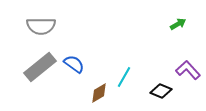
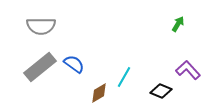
green arrow: rotated 28 degrees counterclockwise
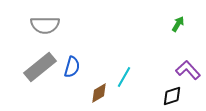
gray semicircle: moved 4 px right, 1 px up
blue semicircle: moved 2 px left, 3 px down; rotated 70 degrees clockwise
black diamond: moved 11 px right, 5 px down; rotated 40 degrees counterclockwise
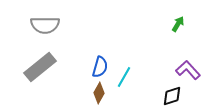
blue semicircle: moved 28 px right
brown diamond: rotated 30 degrees counterclockwise
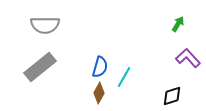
purple L-shape: moved 12 px up
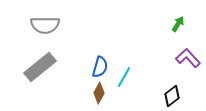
black diamond: rotated 20 degrees counterclockwise
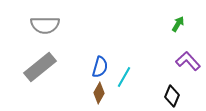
purple L-shape: moved 3 px down
black diamond: rotated 30 degrees counterclockwise
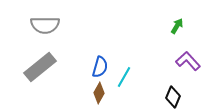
green arrow: moved 1 px left, 2 px down
black diamond: moved 1 px right, 1 px down
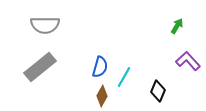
brown diamond: moved 3 px right, 3 px down
black diamond: moved 15 px left, 6 px up
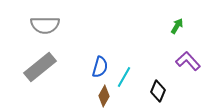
brown diamond: moved 2 px right
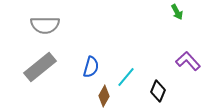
green arrow: moved 14 px up; rotated 119 degrees clockwise
blue semicircle: moved 9 px left
cyan line: moved 2 px right; rotated 10 degrees clockwise
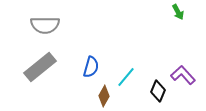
green arrow: moved 1 px right
purple L-shape: moved 5 px left, 14 px down
